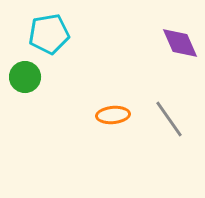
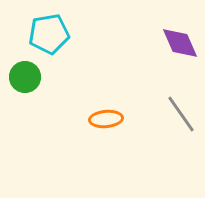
orange ellipse: moved 7 px left, 4 px down
gray line: moved 12 px right, 5 px up
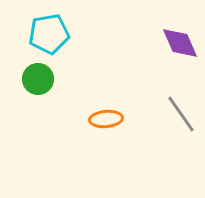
green circle: moved 13 px right, 2 px down
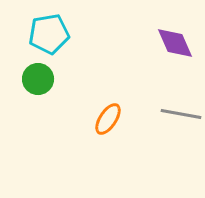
purple diamond: moved 5 px left
gray line: rotated 45 degrees counterclockwise
orange ellipse: moved 2 px right; rotated 52 degrees counterclockwise
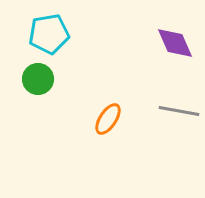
gray line: moved 2 px left, 3 px up
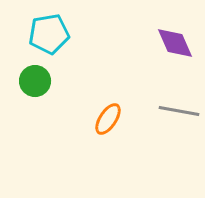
green circle: moved 3 px left, 2 px down
